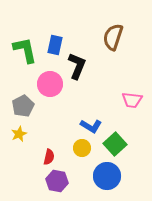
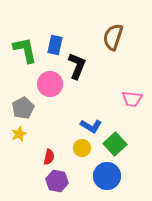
pink trapezoid: moved 1 px up
gray pentagon: moved 2 px down
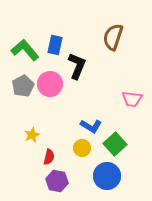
green L-shape: rotated 28 degrees counterclockwise
gray pentagon: moved 22 px up
yellow star: moved 13 px right, 1 px down
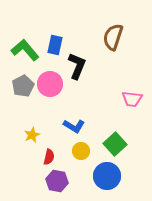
blue L-shape: moved 17 px left
yellow circle: moved 1 px left, 3 px down
